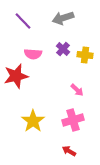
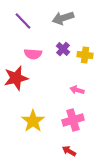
red star: moved 2 px down
pink arrow: rotated 152 degrees clockwise
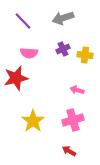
purple cross: rotated 24 degrees clockwise
pink semicircle: moved 4 px left, 1 px up
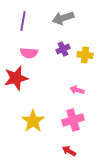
purple line: rotated 54 degrees clockwise
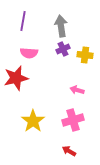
gray arrow: moved 2 px left, 8 px down; rotated 100 degrees clockwise
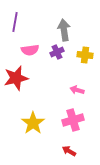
purple line: moved 8 px left, 1 px down
gray arrow: moved 3 px right, 4 px down
purple cross: moved 6 px left, 3 px down
pink semicircle: moved 1 px right, 3 px up; rotated 12 degrees counterclockwise
yellow star: moved 2 px down
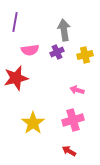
yellow cross: rotated 21 degrees counterclockwise
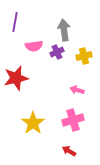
pink semicircle: moved 4 px right, 4 px up
yellow cross: moved 1 px left, 1 px down
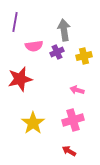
red star: moved 4 px right, 1 px down
